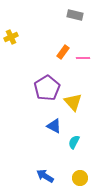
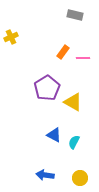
yellow triangle: rotated 18 degrees counterclockwise
blue triangle: moved 9 px down
blue arrow: moved 1 px up; rotated 24 degrees counterclockwise
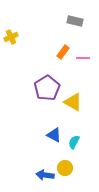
gray rectangle: moved 6 px down
yellow circle: moved 15 px left, 10 px up
